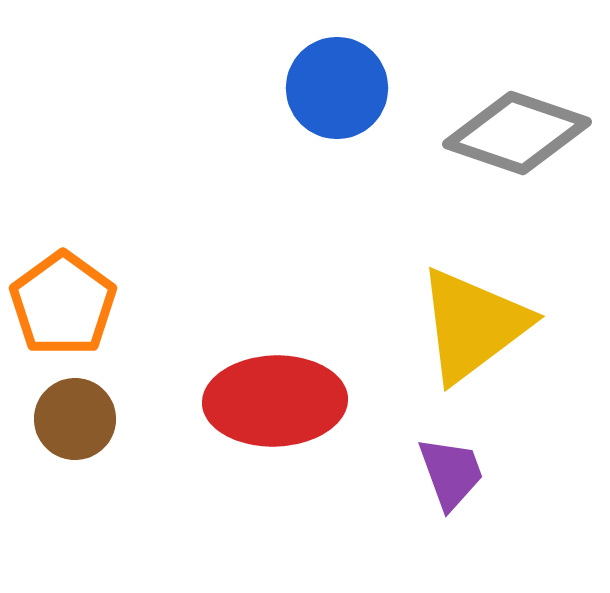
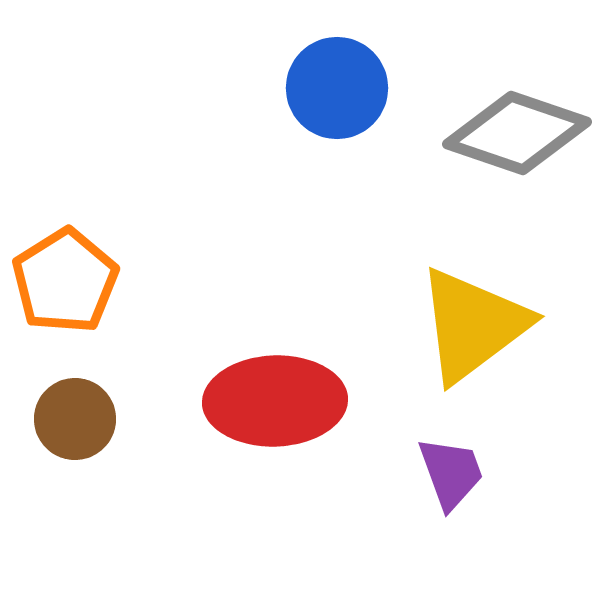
orange pentagon: moved 2 px right, 23 px up; rotated 4 degrees clockwise
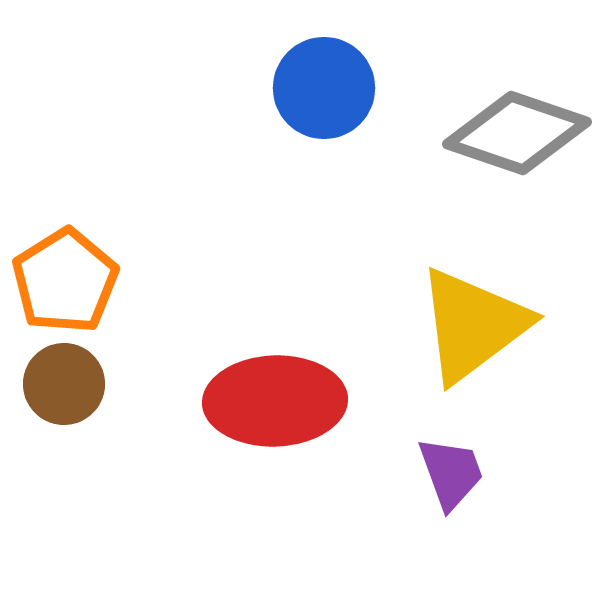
blue circle: moved 13 px left
brown circle: moved 11 px left, 35 px up
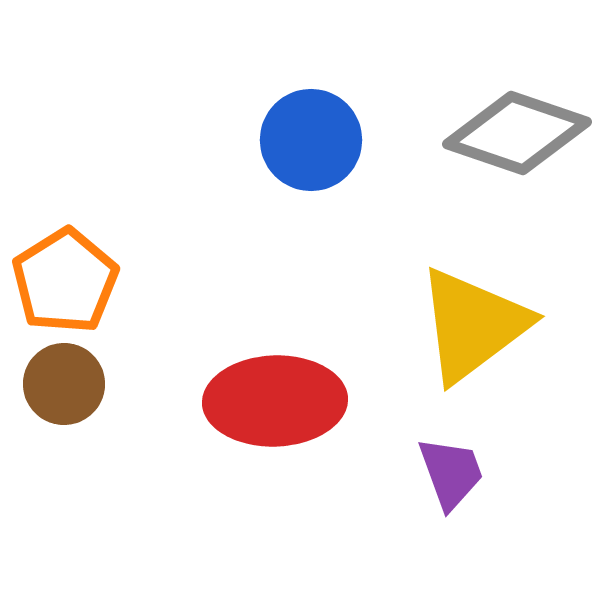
blue circle: moved 13 px left, 52 px down
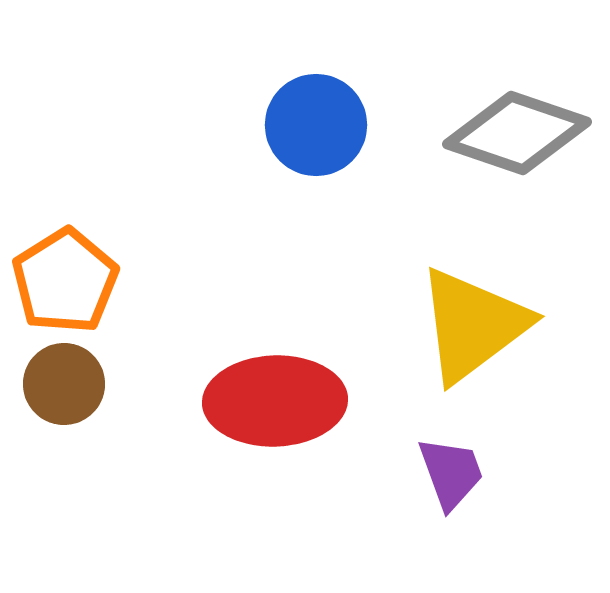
blue circle: moved 5 px right, 15 px up
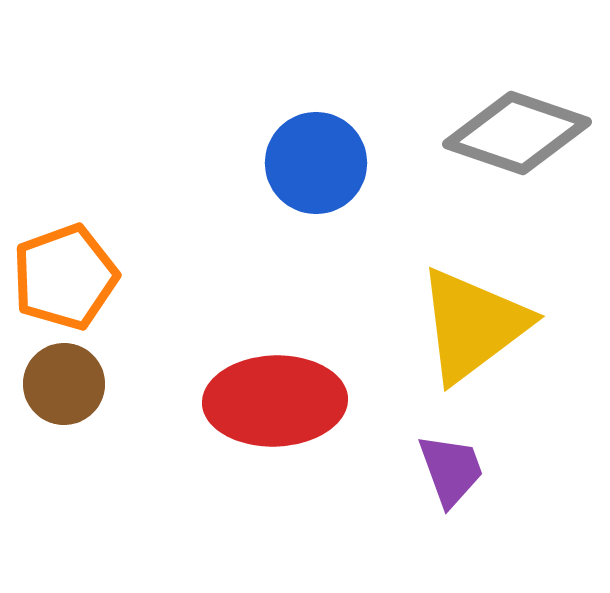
blue circle: moved 38 px down
orange pentagon: moved 4 px up; rotated 12 degrees clockwise
purple trapezoid: moved 3 px up
